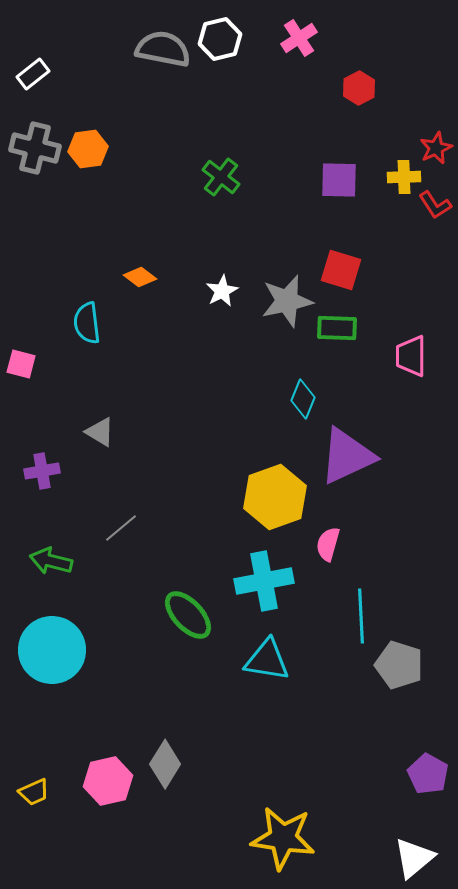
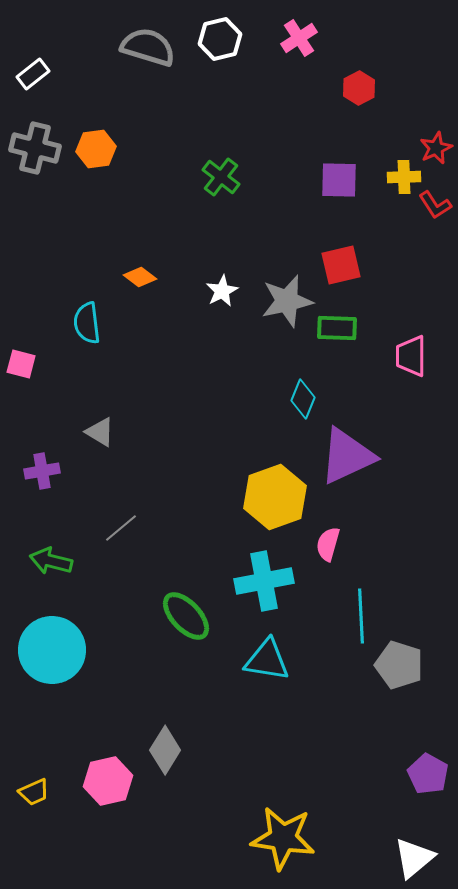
gray semicircle: moved 15 px left, 2 px up; rotated 6 degrees clockwise
orange hexagon: moved 8 px right
red square: moved 5 px up; rotated 30 degrees counterclockwise
green ellipse: moved 2 px left, 1 px down
gray diamond: moved 14 px up
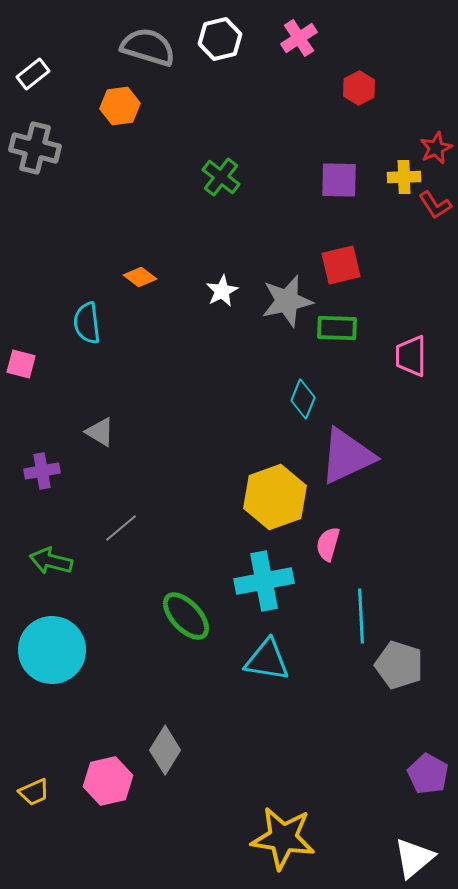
orange hexagon: moved 24 px right, 43 px up
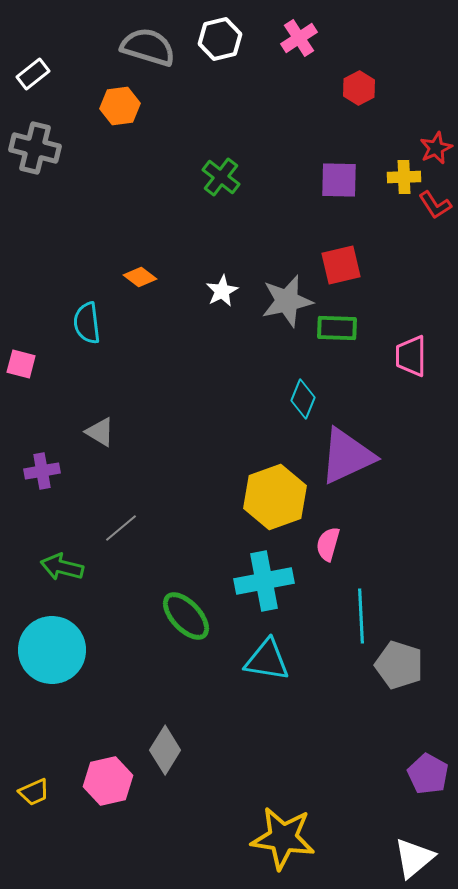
green arrow: moved 11 px right, 6 px down
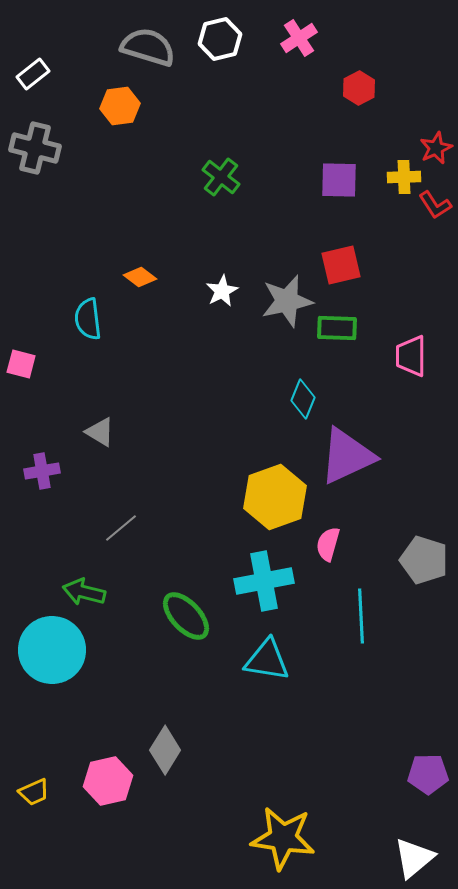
cyan semicircle: moved 1 px right, 4 px up
green arrow: moved 22 px right, 25 px down
gray pentagon: moved 25 px right, 105 px up
purple pentagon: rotated 30 degrees counterclockwise
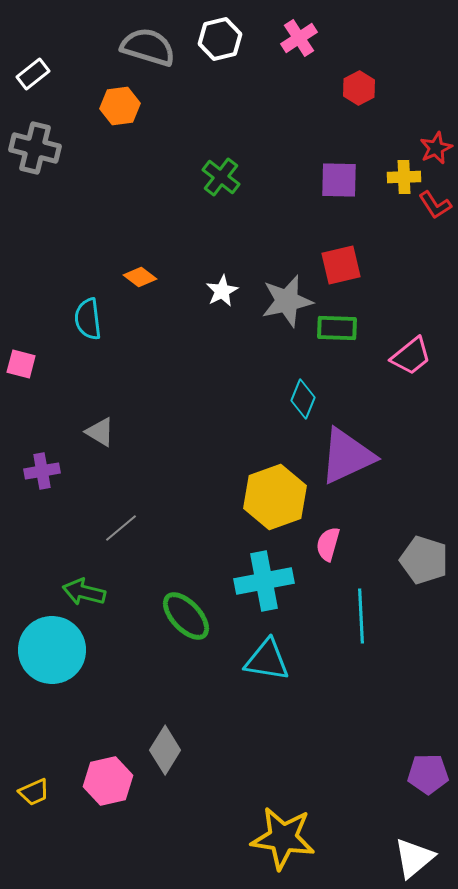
pink trapezoid: rotated 129 degrees counterclockwise
